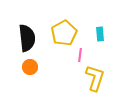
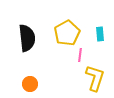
yellow pentagon: moved 3 px right
orange circle: moved 17 px down
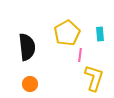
black semicircle: moved 9 px down
yellow L-shape: moved 1 px left
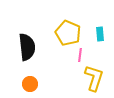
yellow pentagon: moved 1 px right; rotated 20 degrees counterclockwise
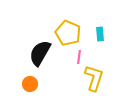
black semicircle: moved 13 px right, 6 px down; rotated 144 degrees counterclockwise
pink line: moved 1 px left, 2 px down
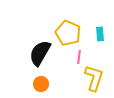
orange circle: moved 11 px right
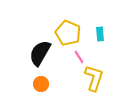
pink line: rotated 40 degrees counterclockwise
